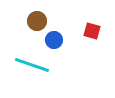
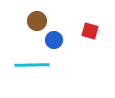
red square: moved 2 px left
cyan line: rotated 20 degrees counterclockwise
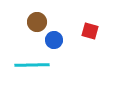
brown circle: moved 1 px down
